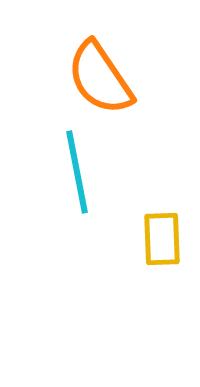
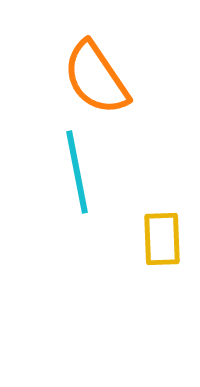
orange semicircle: moved 4 px left
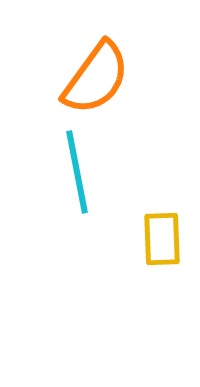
orange semicircle: rotated 110 degrees counterclockwise
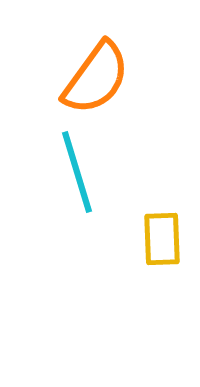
cyan line: rotated 6 degrees counterclockwise
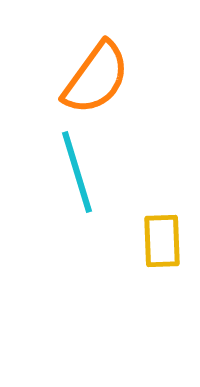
yellow rectangle: moved 2 px down
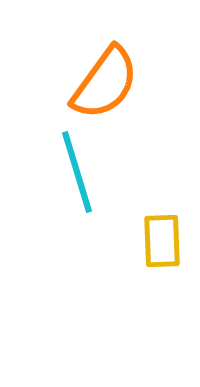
orange semicircle: moved 9 px right, 5 px down
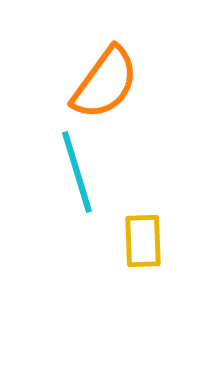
yellow rectangle: moved 19 px left
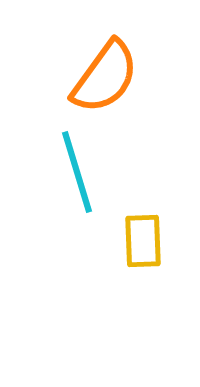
orange semicircle: moved 6 px up
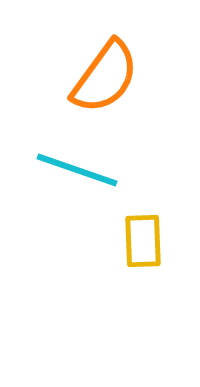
cyan line: moved 2 px up; rotated 54 degrees counterclockwise
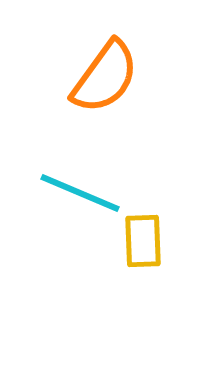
cyan line: moved 3 px right, 23 px down; rotated 4 degrees clockwise
